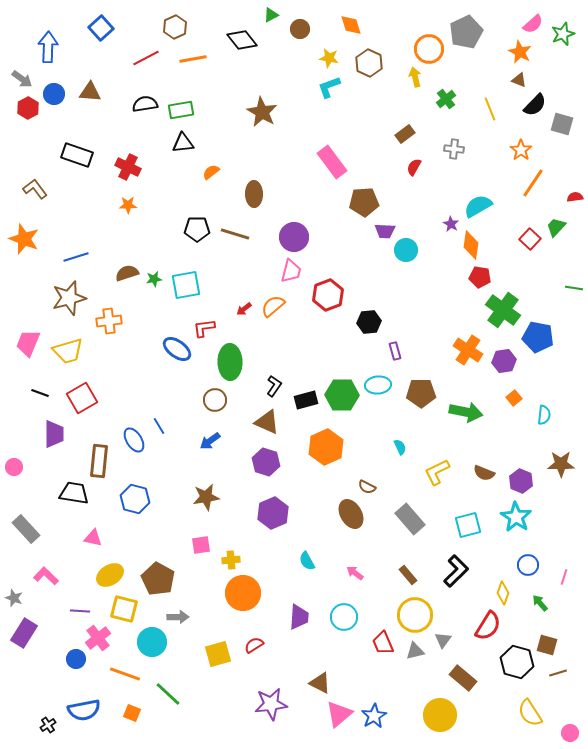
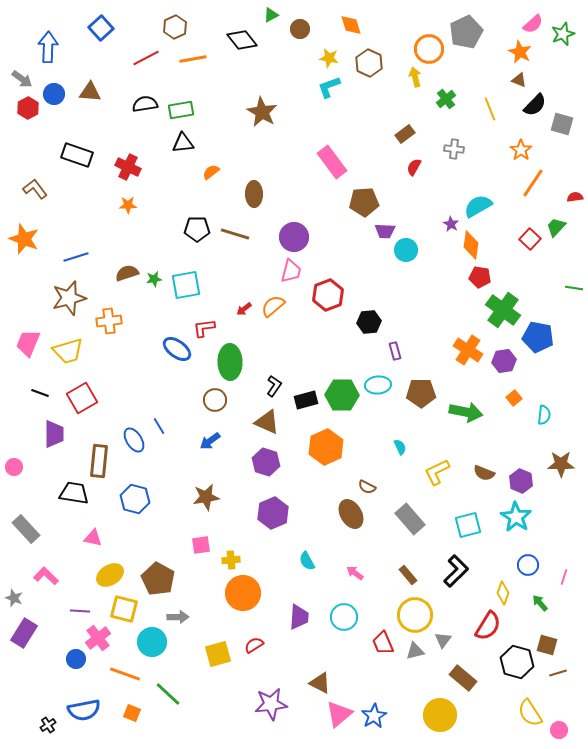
pink circle at (570, 733): moved 11 px left, 3 px up
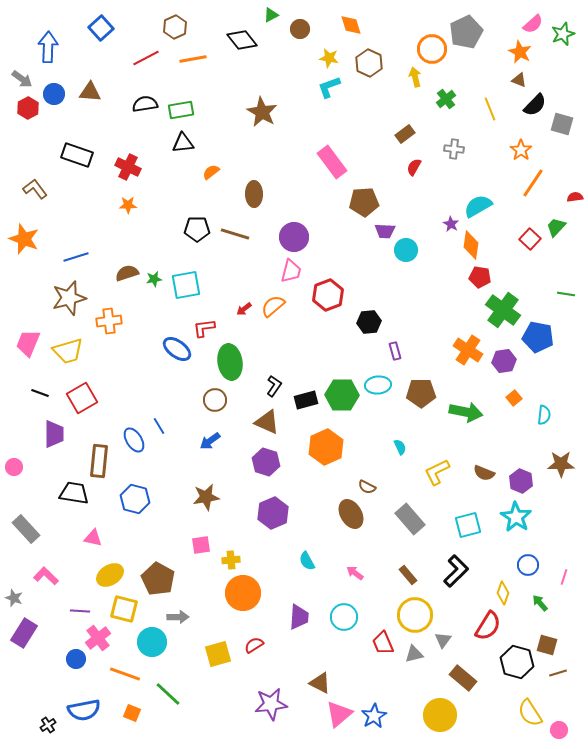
orange circle at (429, 49): moved 3 px right
green line at (574, 288): moved 8 px left, 6 px down
green ellipse at (230, 362): rotated 8 degrees counterclockwise
gray triangle at (415, 651): moved 1 px left, 3 px down
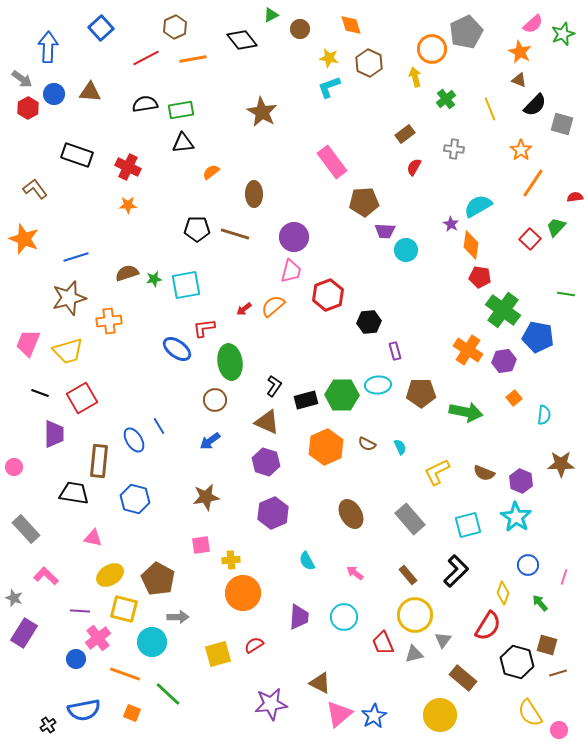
brown semicircle at (367, 487): moved 43 px up
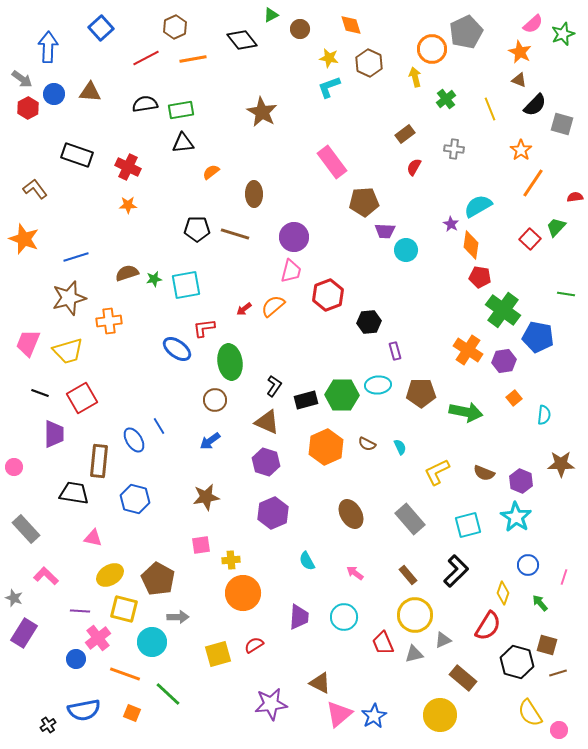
gray triangle at (443, 640): rotated 30 degrees clockwise
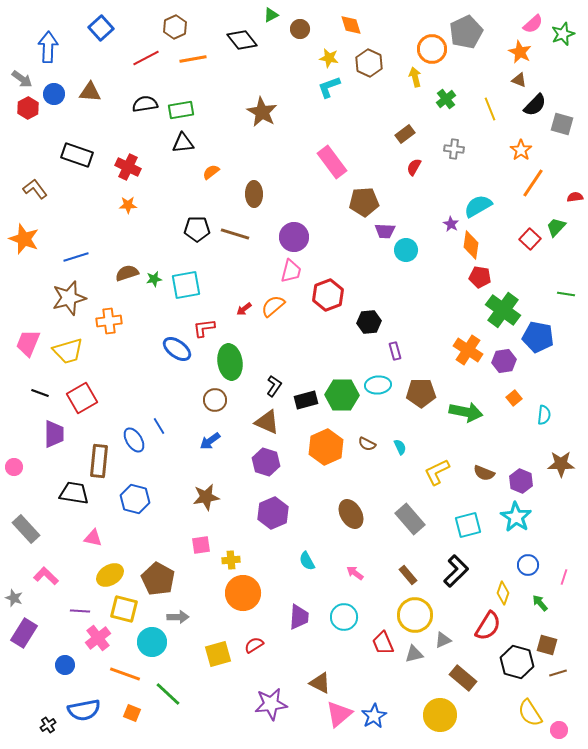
blue circle at (76, 659): moved 11 px left, 6 px down
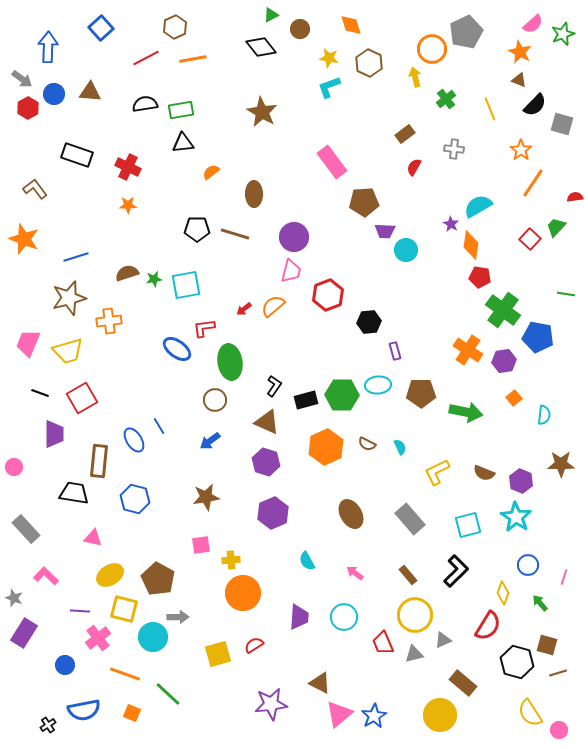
black diamond at (242, 40): moved 19 px right, 7 px down
cyan circle at (152, 642): moved 1 px right, 5 px up
brown rectangle at (463, 678): moved 5 px down
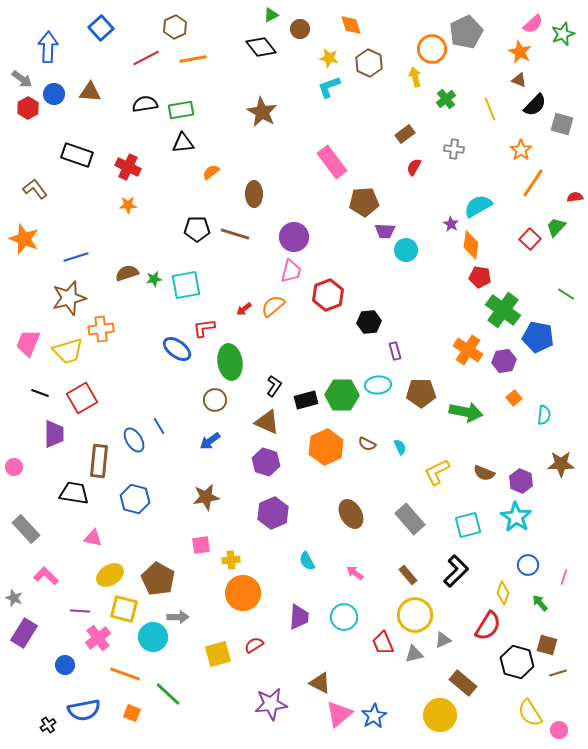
green line at (566, 294): rotated 24 degrees clockwise
orange cross at (109, 321): moved 8 px left, 8 px down
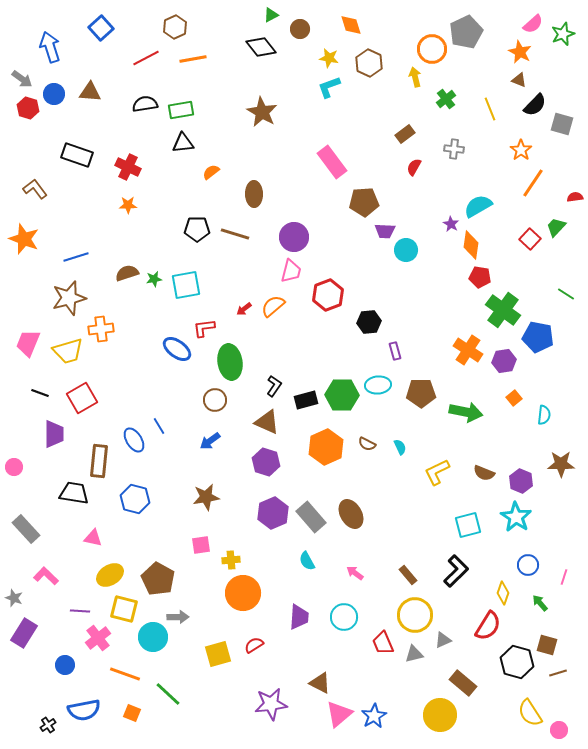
blue arrow at (48, 47): moved 2 px right; rotated 20 degrees counterclockwise
red hexagon at (28, 108): rotated 15 degrees counterclockwise
gray rectangle at (410, 519): moved 99 px left, 2 px up
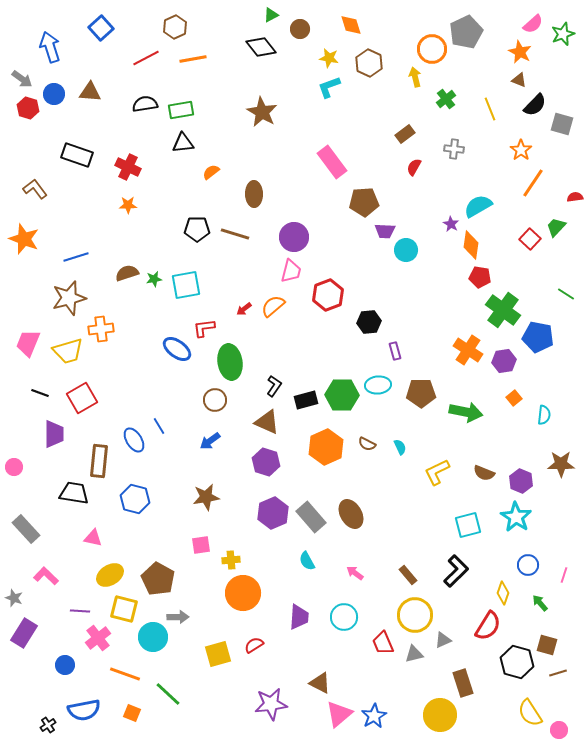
pink line at (564, 577): moved 2 px up
brown rectangle at (463, 683): rotated 32 degrees clockwise
